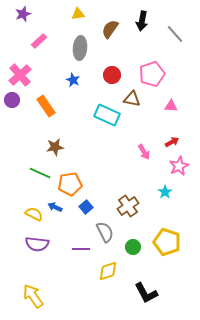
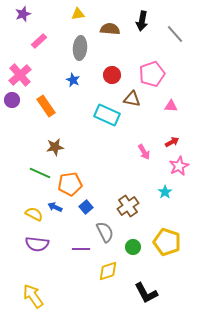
brown semicircle: rotated 60 degrees clockwise
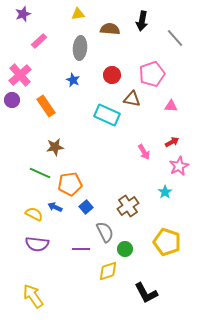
gray line: moved 4 px down
green circle: moved 8 px left, 2 px down
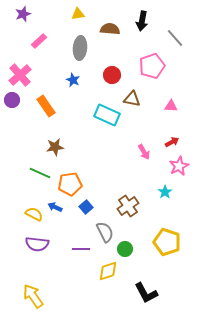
pink pentagon: moved 8 px up
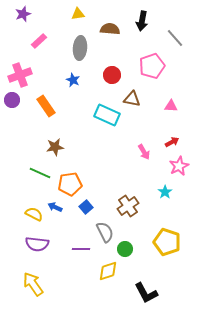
pink cross: rotated 20 degrees clockwise
yellow arrow: moved 12 px up
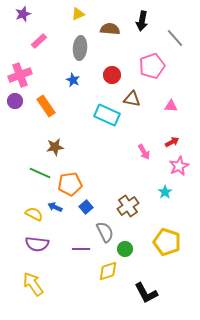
yellow triangle: rotated 16 degrees counterclockwise
purple circle: moved 3 px right, 1 px down
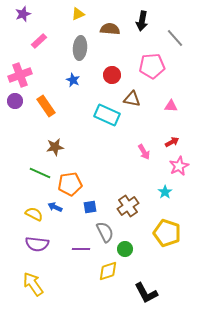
pink pentagon: rotated 15 degrees clockwise
blue square: moved 4 px right; rotated 32 degrees clockwise
yellow pentagon: moved 9 px up
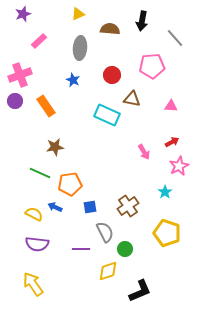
black L-shape: moved 6 px left, 2 px up; rotated 85 degrees counterclockwise
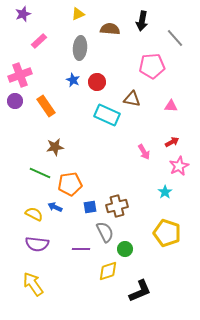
red circle: moved 15 px left, 7 px down
brown cross: moved 11 px left; rotated 20 degrees clockwise
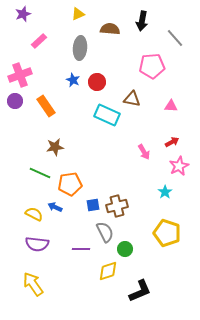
blue square: moved 3 px right, 2 px up
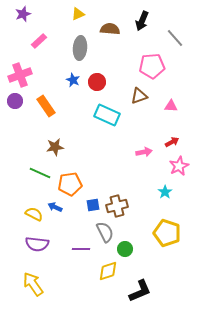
black arrow: rotated 12 degrees clockwise
brown triangle: moved 7 px right, 3 px up; rotated 30 degrees counterclockwise
pink arrow: rotated 70 degrees counterclockwise
